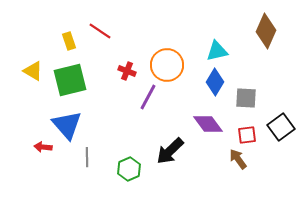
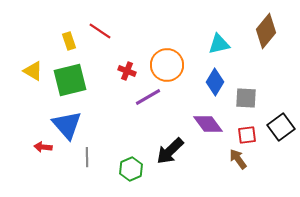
brown diamond: rotated 16 degrees clockwise
cyan triangle: moved 2 px right, 7 px up
purple line: rotated 32 degrees clockwise
green hexagon: moved 2 px right
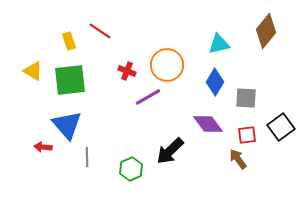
green square: rotated 8 degrees clockwise
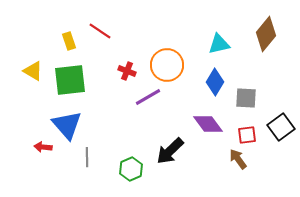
brown diamond: moved 3 px down
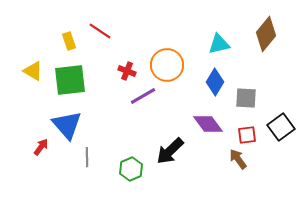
purple line: moved 5 px left, 1 px up
red arrow: moved 2 px left; rotated 120 degrees clockwise
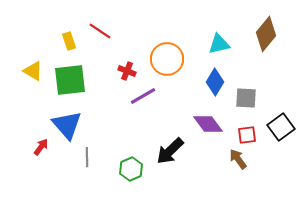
orange circle: moved 6 px up
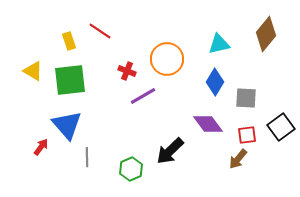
brown arrow: rotated 105 degrees counterclockwise
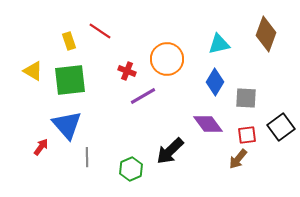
brown diamond: rotated 20 degrees counterclockwise
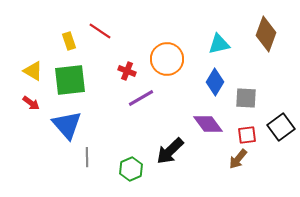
purple line: moved 2 px left, 2 px down
red arrow: moved 10 px left, 44 px up; rotated 90 degrees clockwise
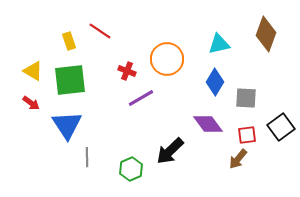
blue triangle: rotated 8 degrees clockwise
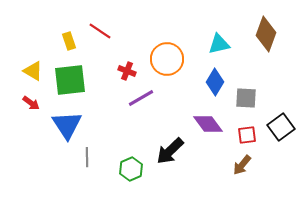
brown arrow: moved 4 px right, 6 px down
